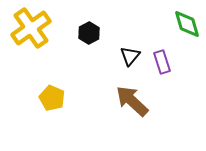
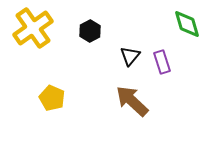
yellow cross: moved 2 px right
black hexagon: moved 1 px right, 2 px up
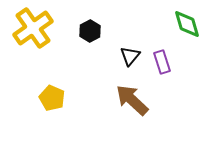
brown arrow: moved 1 px up
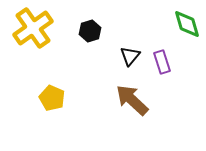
black hexagon: rotated 10 degrees clockwise
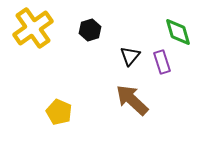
green diamond: moved 9 px left, 8 px down
black hexagon: moved 1 px up
yellow pentagon: moved 7 px right, 14 px down
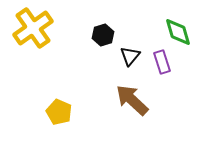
black hexagon: moved 13 px right, 5 px down
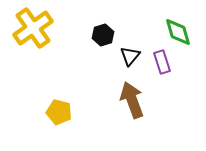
brown arrow: rotated 27 degrees clockwise
yellow pentagon: rotated 10 degrees counterclockwise
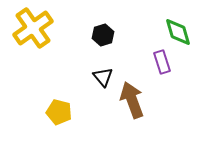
black triangle: moved 27 px left, 21 px down; rotated 20 degrees counterclockwise
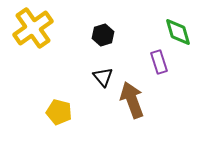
purple rectangle: moved 3 px left
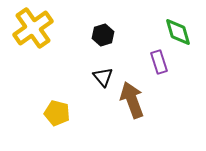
yellow pentagon: moved 2 px left, 1 px down
